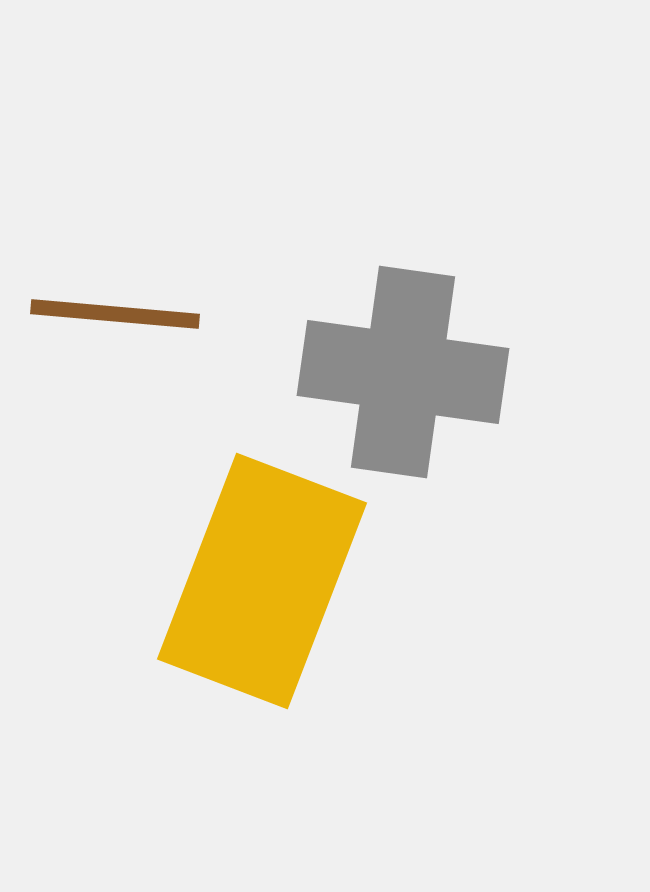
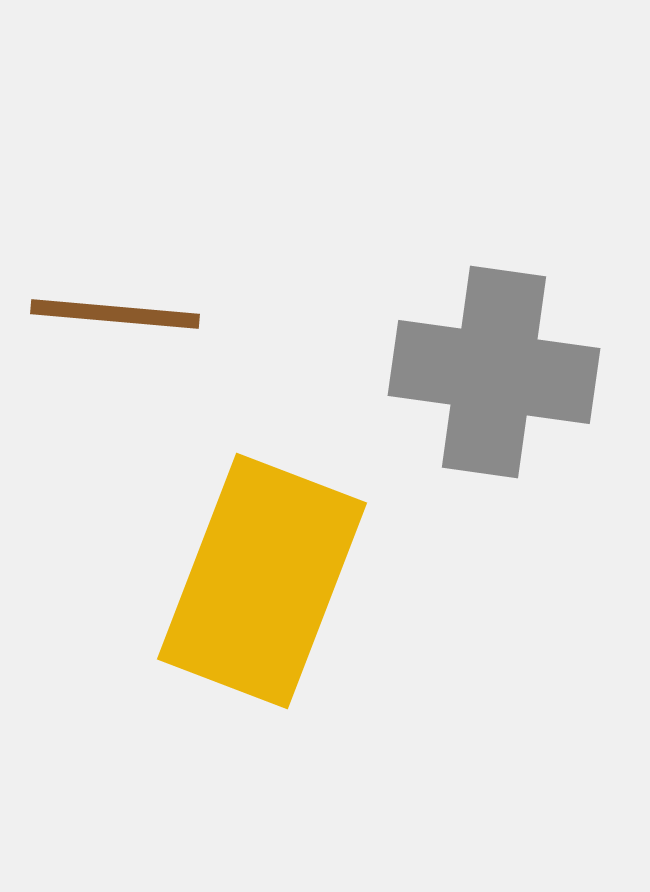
gray cross: moved 91 px right
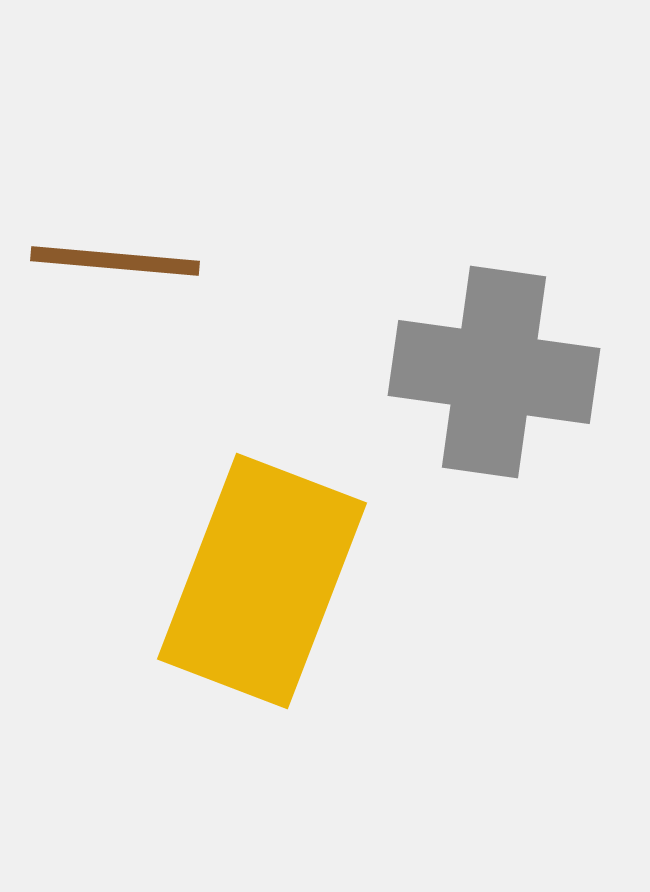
brown line: moved 53 px up
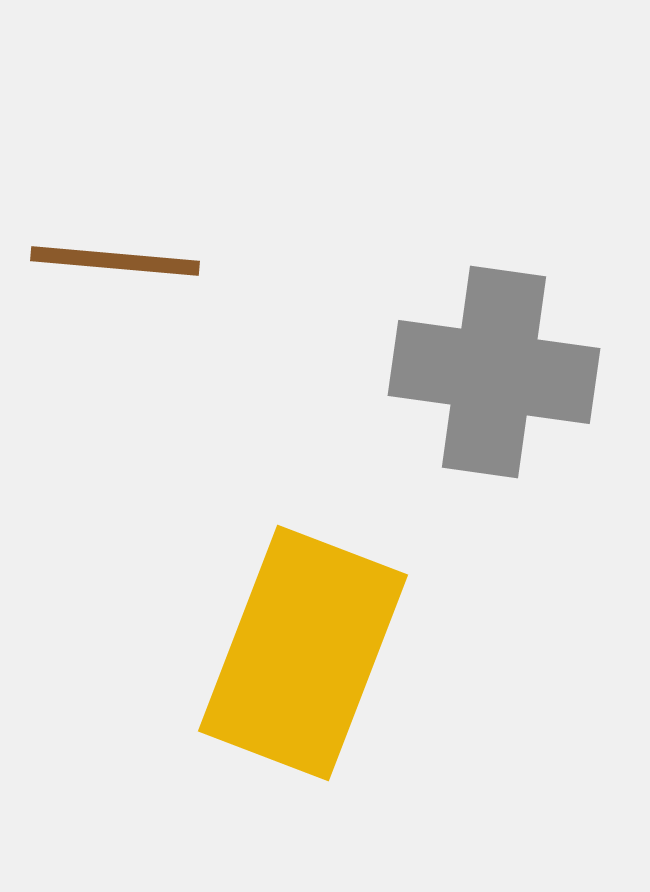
yellow rectangle: moved 41 px right, 72 px down
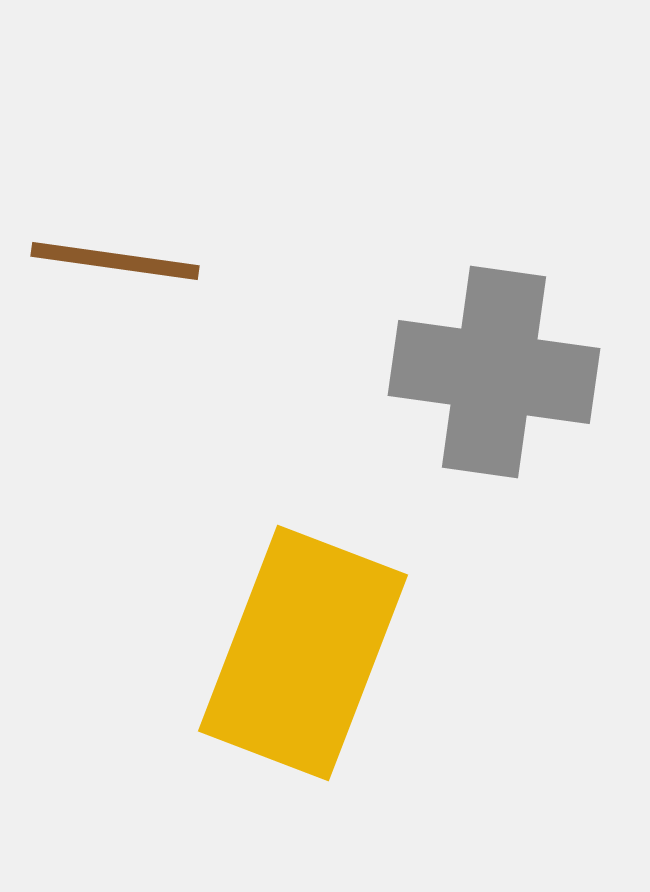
brown line: rotated 3 degrees clockwise
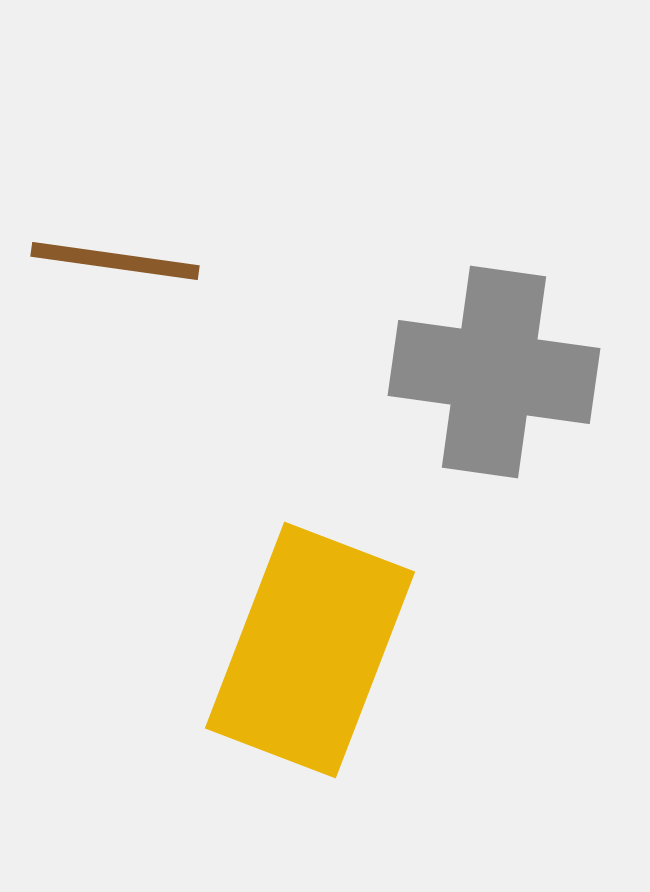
yellow rectangle: moved 7 px right, 3 px up
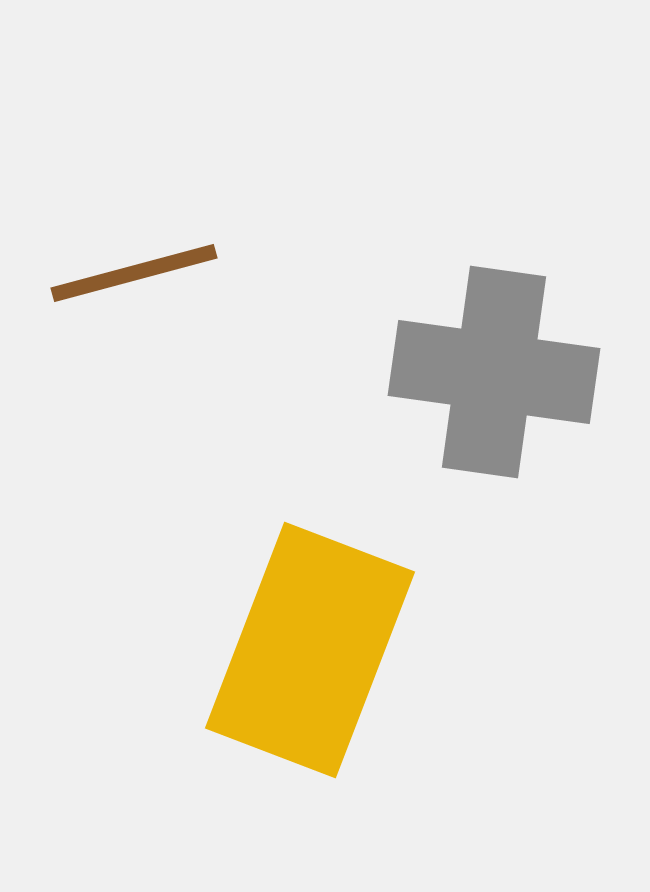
brown line: moved 19 px right, 12 px down; rotated 23 degrees counterclockwise
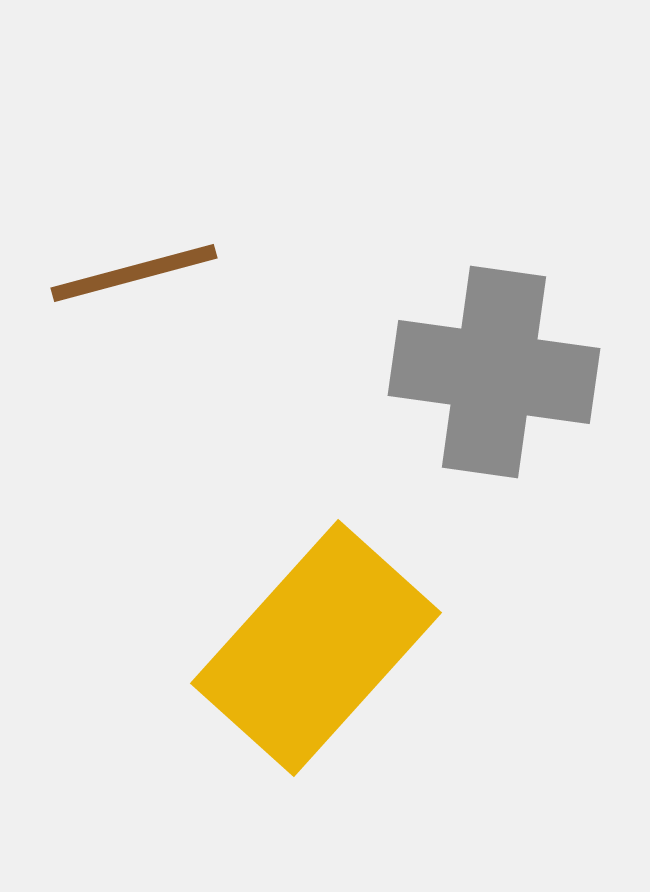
yellow rectangle: moved 6 px right, 2 px up; rotated 21 degrees clockwise
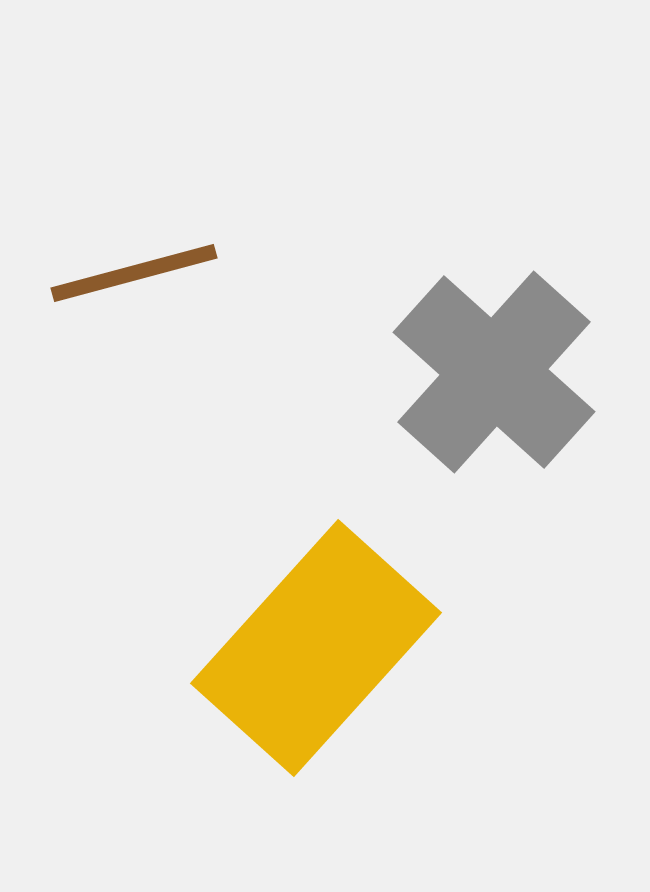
gray cross: rotated 34 degrees clockwise
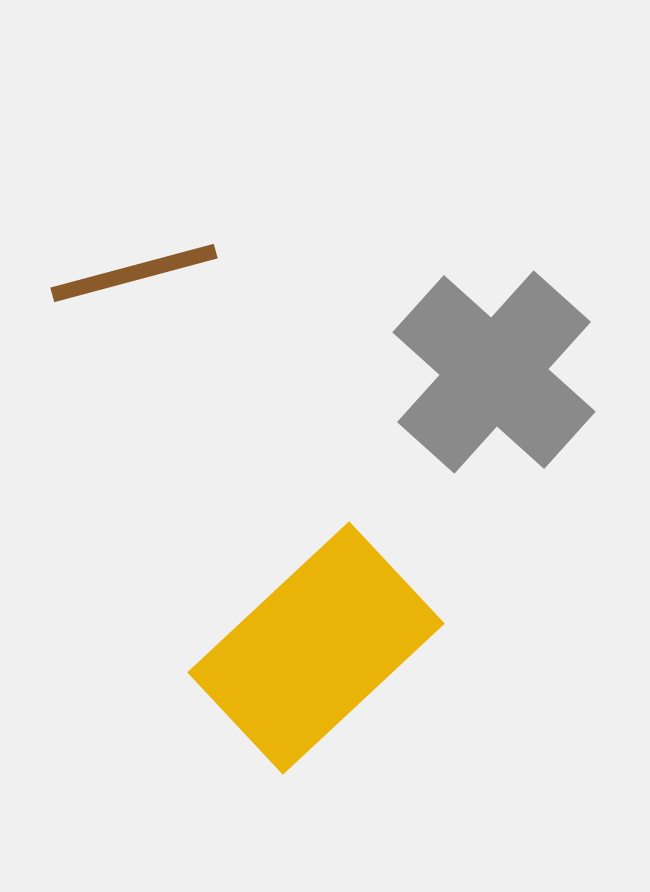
yellow rectangle: rotated 5 degrees clockwise
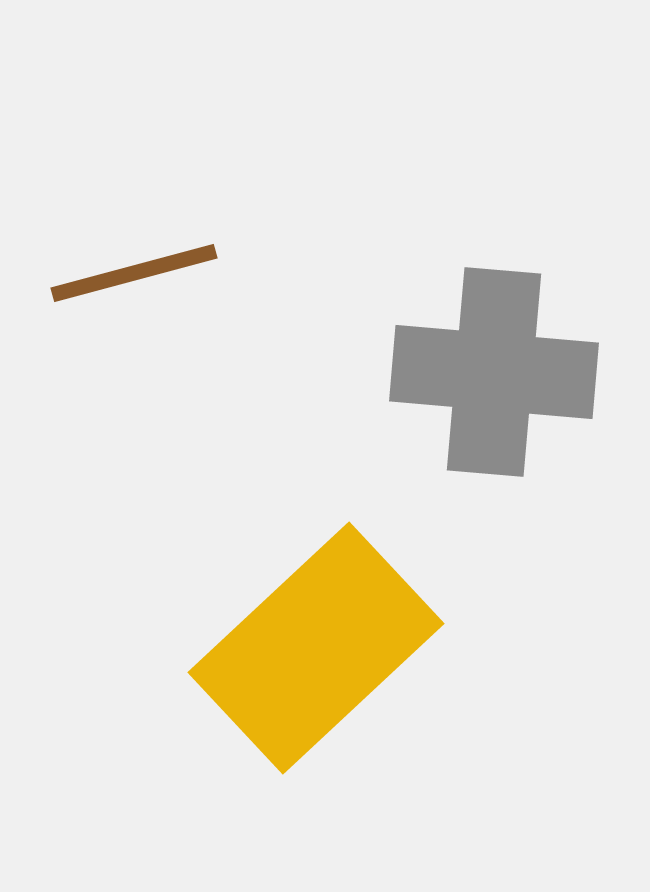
gray cross: rotated 37 degrees counterclockwise
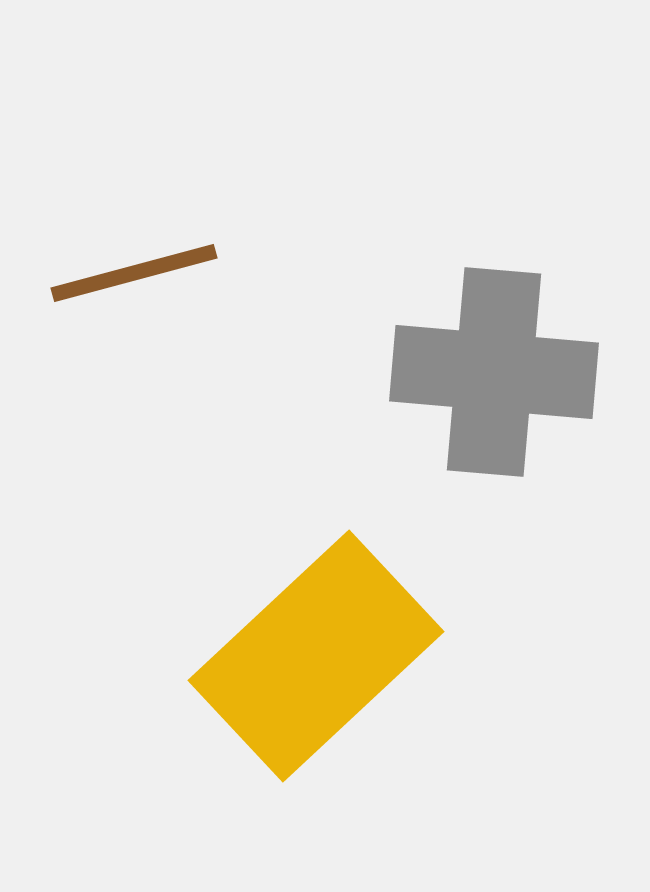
yellow rectangle: moved 8 px down
